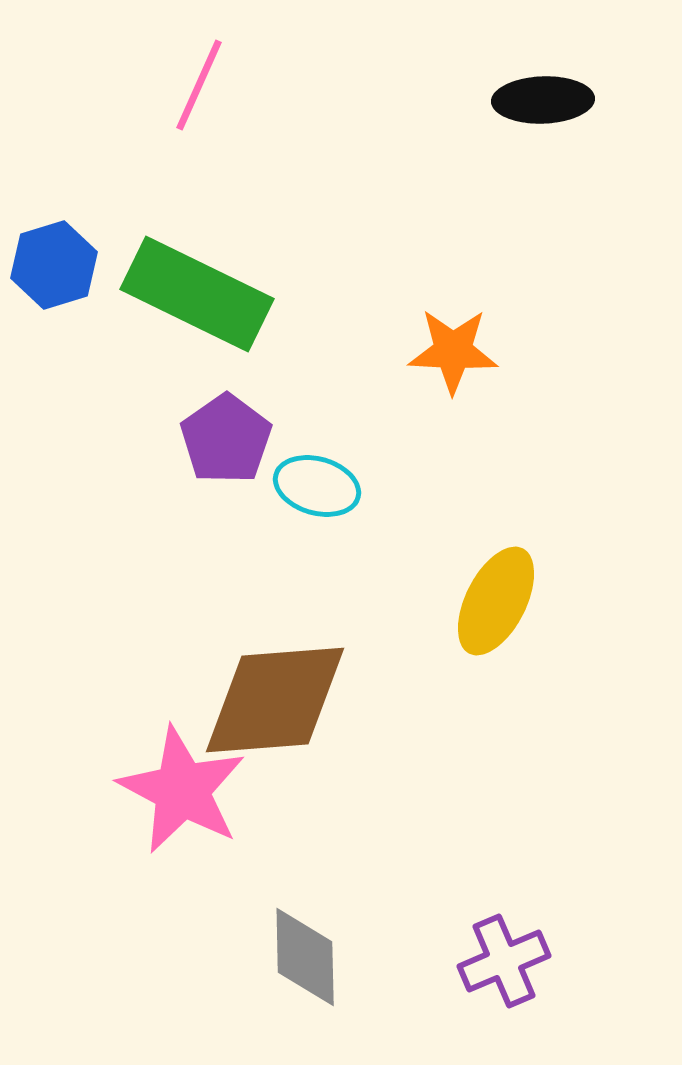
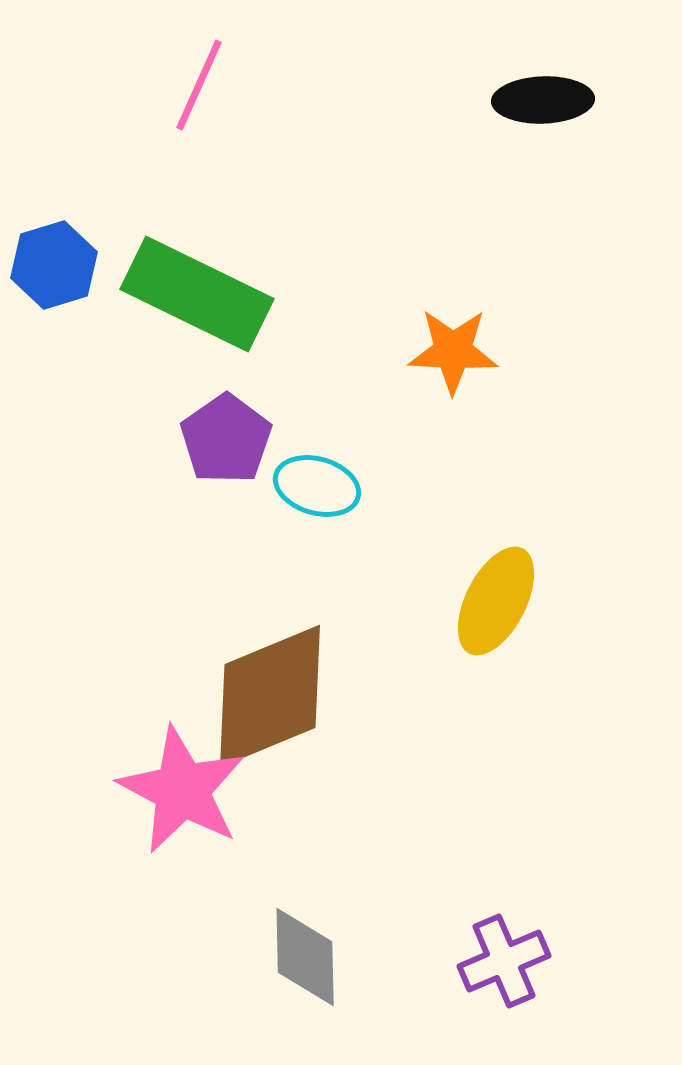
brown diamond: moved 5 px left, 4 px up; rotated 18 degrees counterclockwise
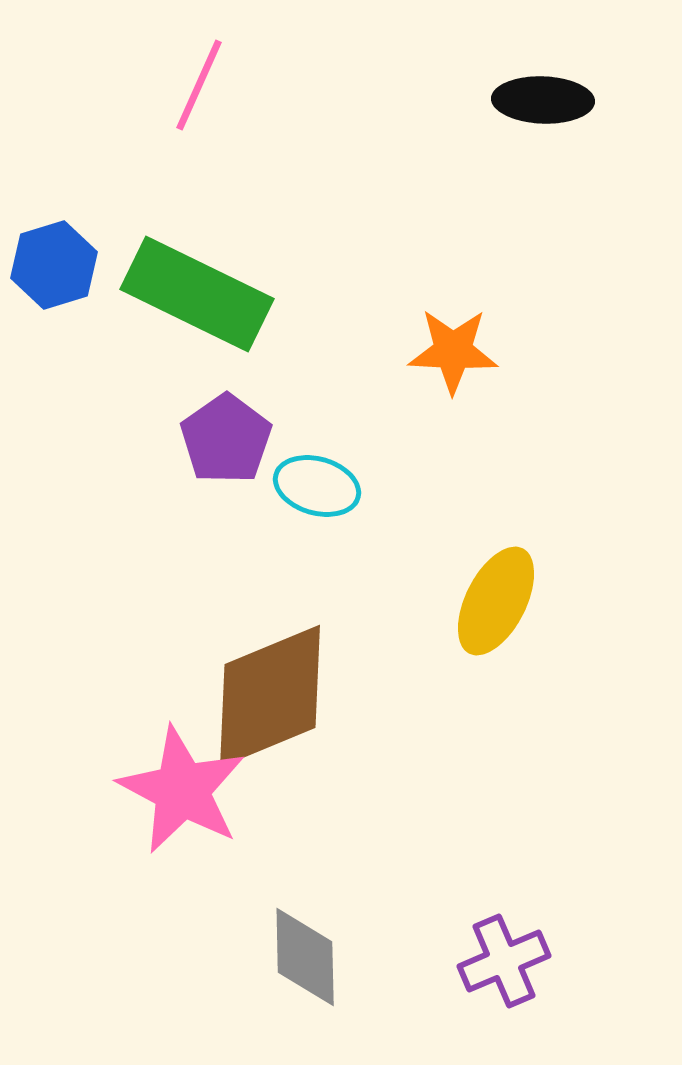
black ellipse: rotated 4 degrees clockwise
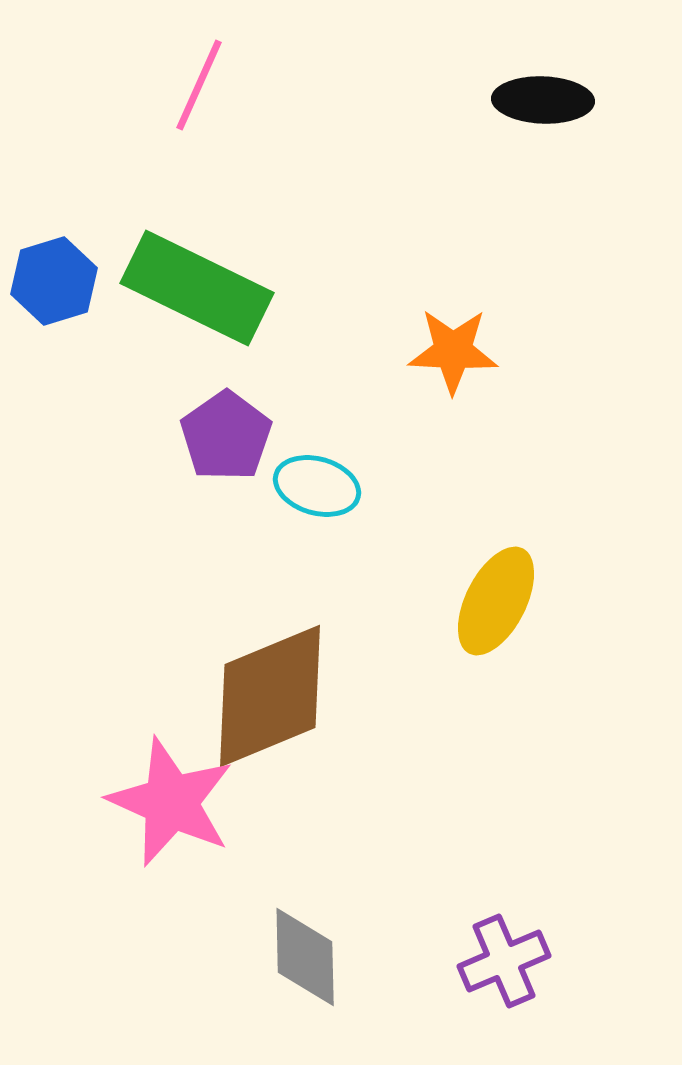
blue hexagon: moved 16 px down
green rectangle: moved 6 px up
purple pentagon: moved 3 px up
pink star: moved 11 px left, 12 px down; rotated 4 degrees counterclockwise
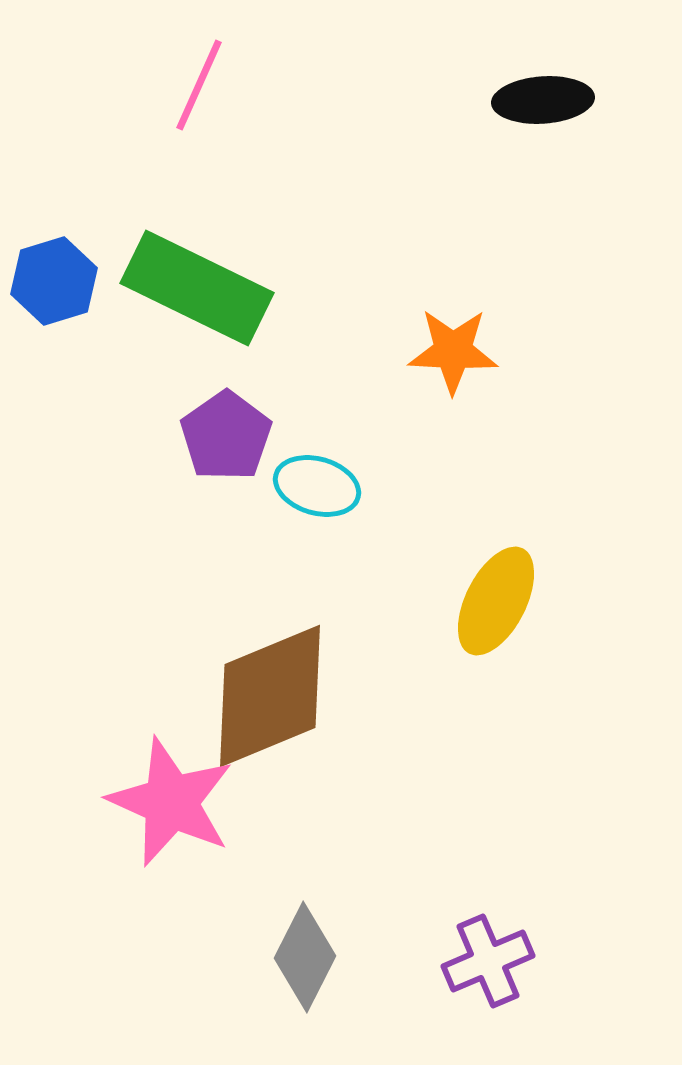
black ellipse: rotated 6 degrees counterclockwise
gray diamond: rotated 28 degrees clockwise
purple cross: moved 16 px left
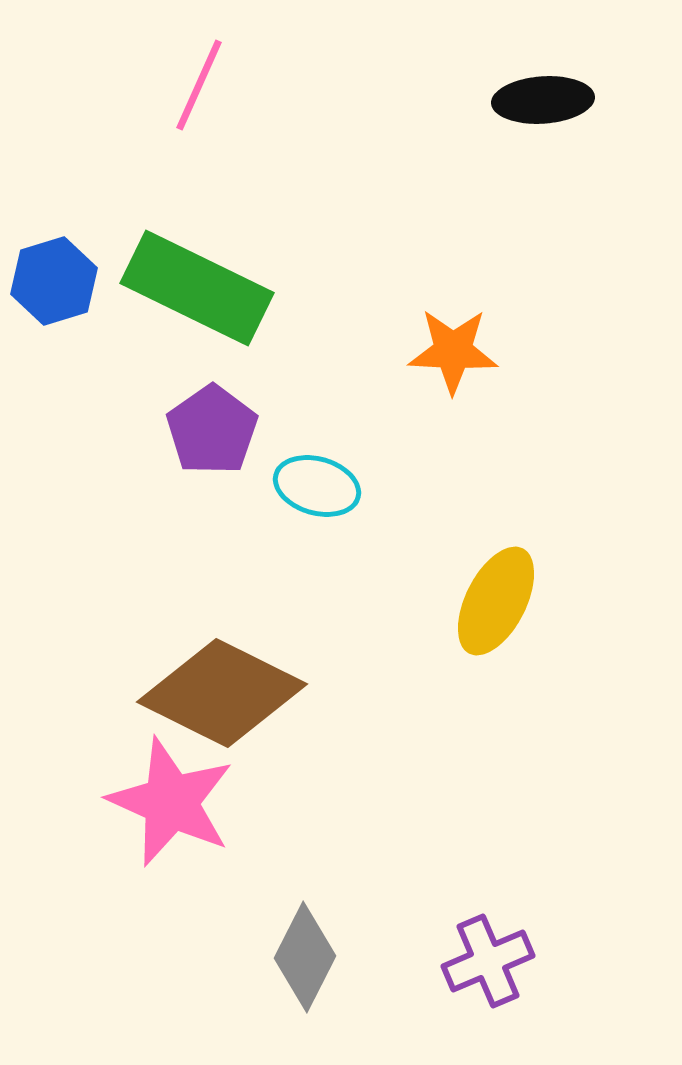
purple pentagon: moved 14 px left, 6 px up
brown diamond: moved 48 px left, 3 px up; rotated 49 degrees clockwise
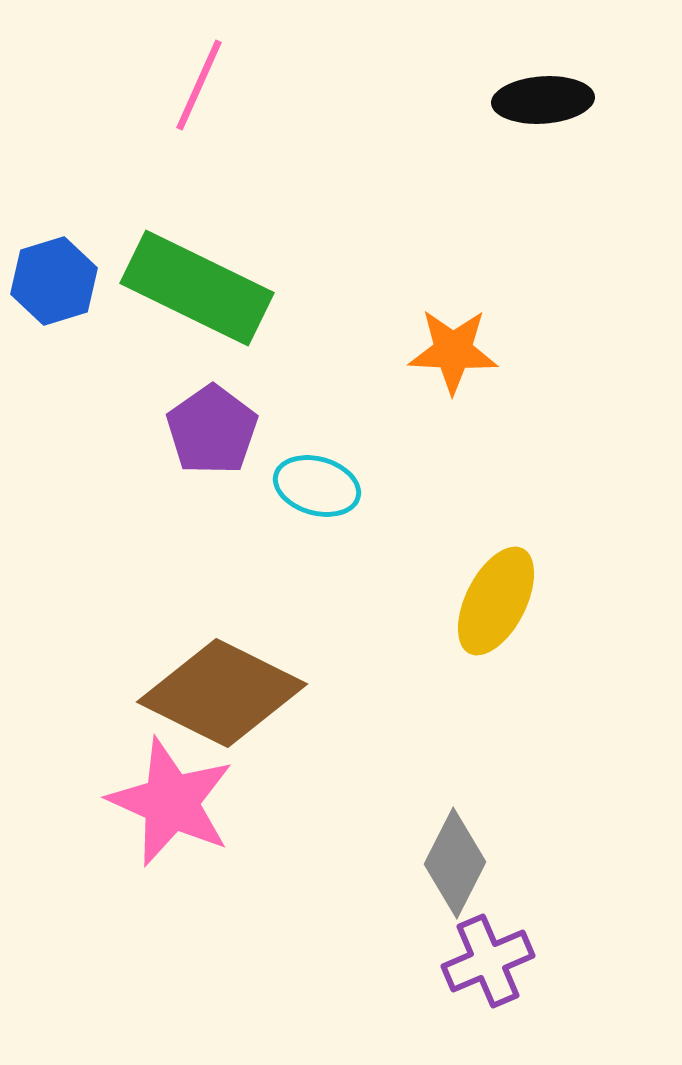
gray diamond: moved 150 px right, 94 px up
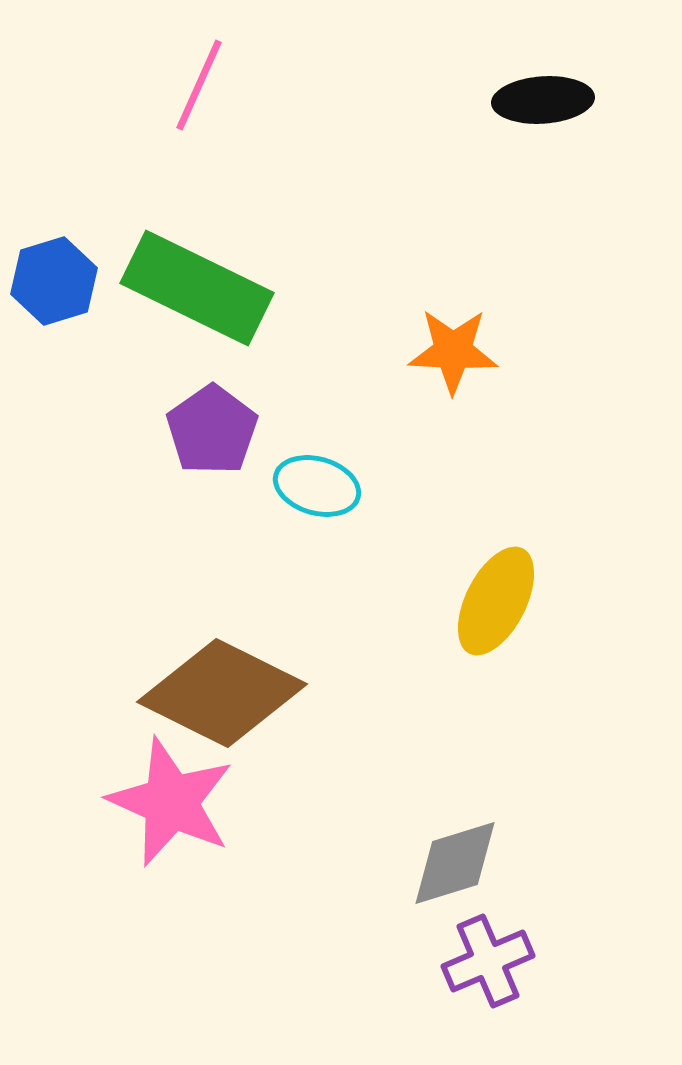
gray diamond: rotated 46 degrees clockwise
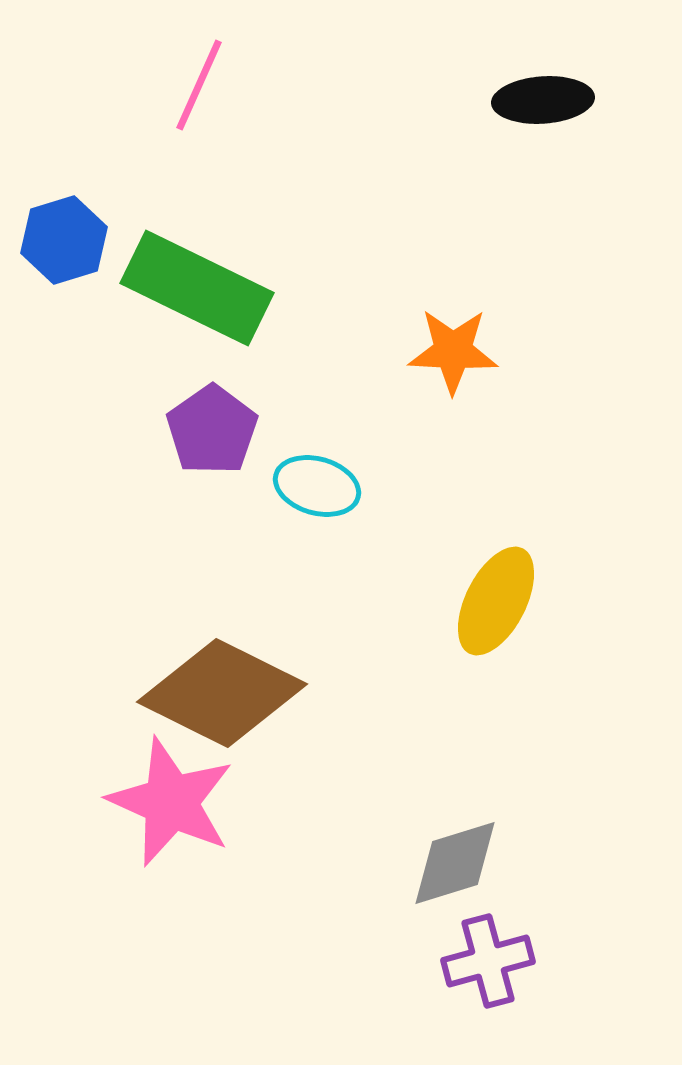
blue hexagon: moved 10 px right, 41 px up
purple cross: rotated 8 degrees clockwise
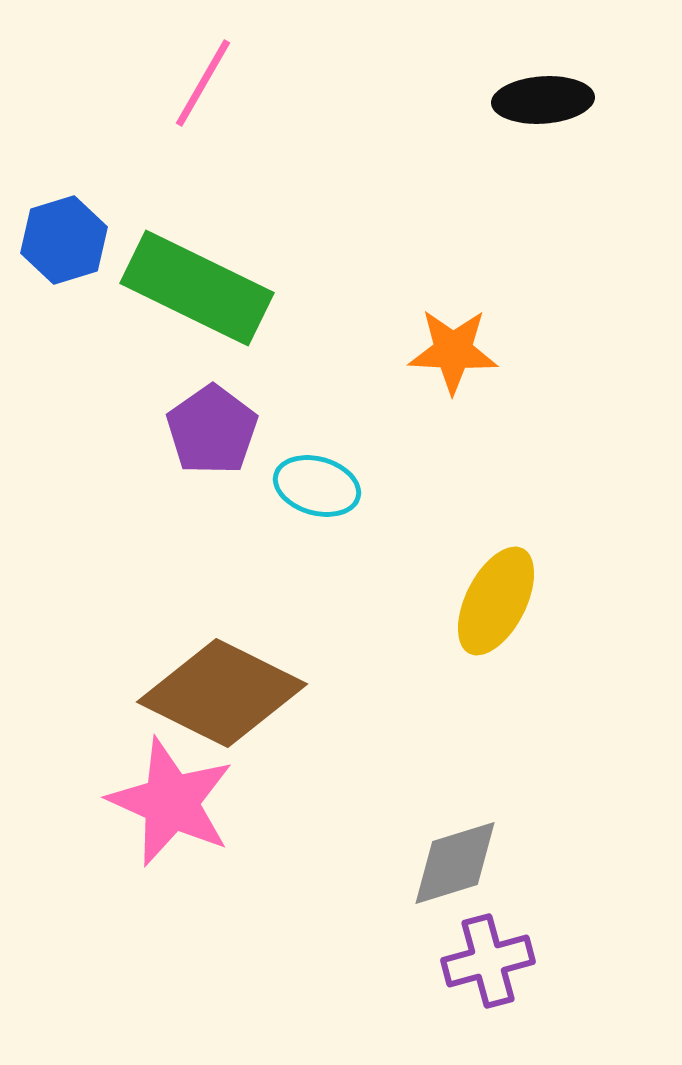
pink line: moved 4 px right, 2 px up; rotated 6 degrees clockwise
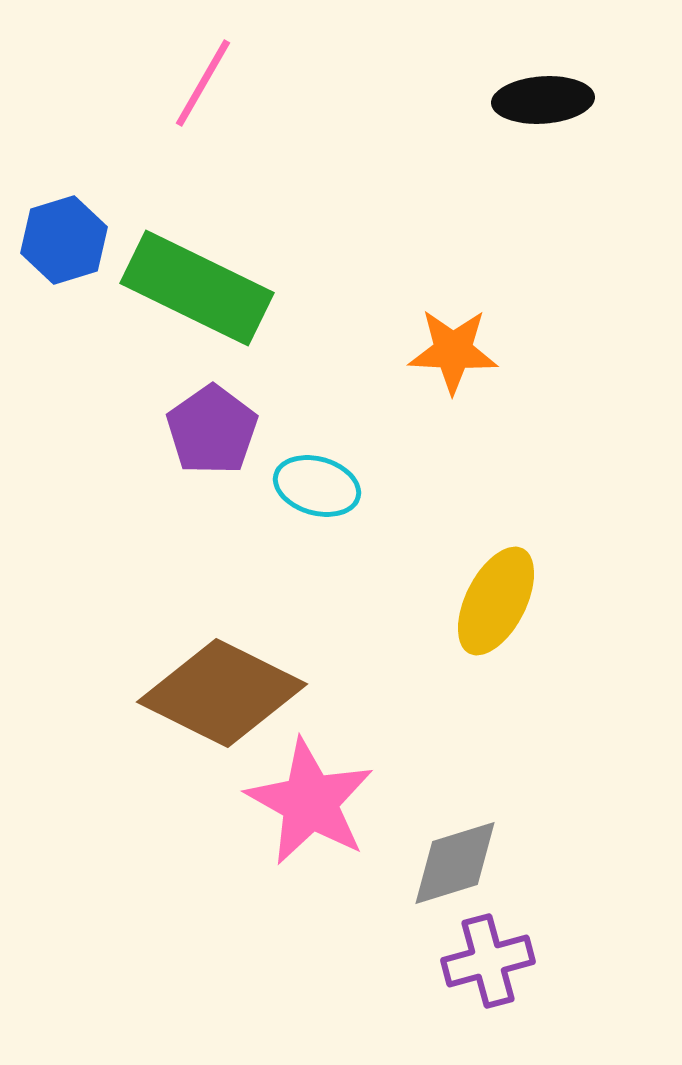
pink star: moved 139 px right; rotated 5 degrees clockwise
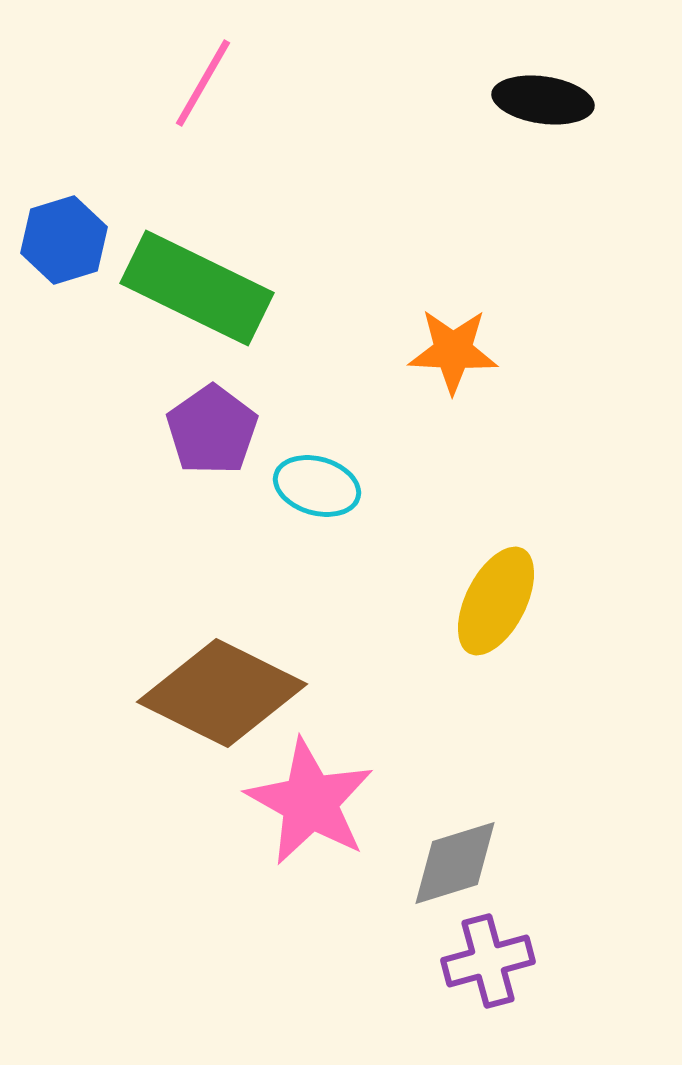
black ellipse: rotated 12 degrees clockwise
